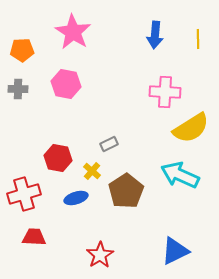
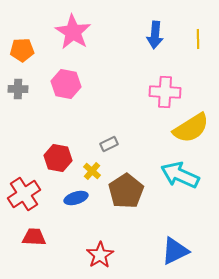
red cross: rotated 16 degrees counterclockwise
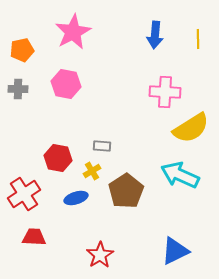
pink star: rotated 12 degrees clockwise
orange pentagon: rotated 10 degrees counterclockwise
gray rectangle: moved 7 px left, 2 px down; rotated 30 degrees clockwise
yellow cross: rotated 18 degrees clockwise
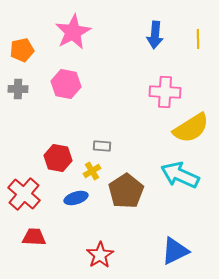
red cross: rotated 16 degrees counterclockwise
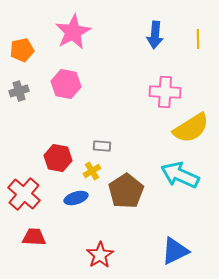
gray cross: moved 1 px right, 2 px down; rotated 18 degrees counterclockwise
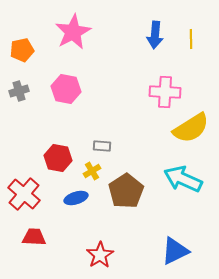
yellow line: moved 7 px left
pink hexagon: moved 5 px down
cyan arrow: moved 3 px right, 4 px down
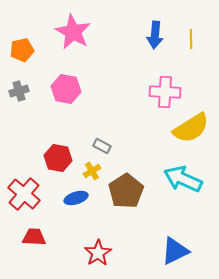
pink star: rotated 15 degrees counterclockwise
gray rectangle: rotated 24 degrees clockwise
red star: moved 2 px left, 2 px up
